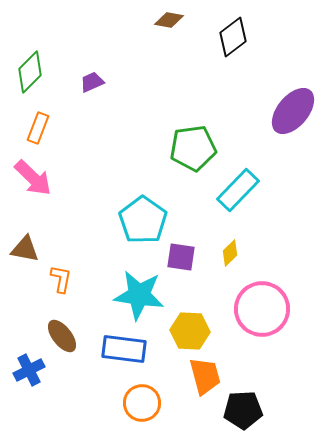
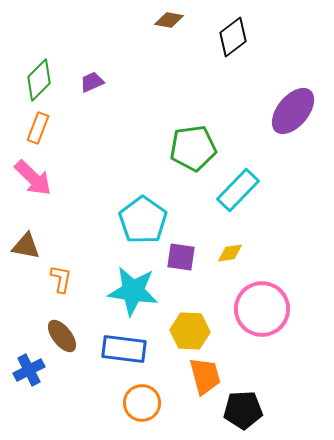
green diamond: moved 9 px right, 8 px down
brown triangle: moved 1 px right, 3 px up
yellow diamond: rotated 36 degrees clockwise
cyan star: moved 6 px left, 4 px up
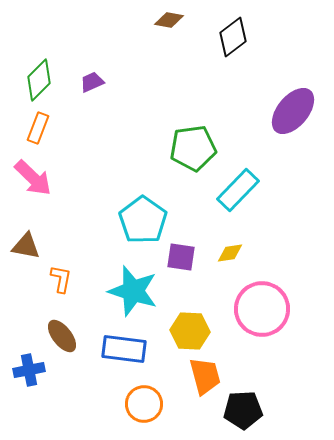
cyan star: rotated 9 degrees clockwise
blue cross: rotated 16 degrees clockwise
orange circle: moved 2 px right, 1 px down
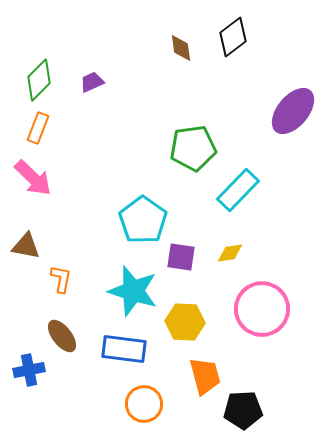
brown diamond: moved 12 px right, 28 px down; rotated 72 degrees clockwise
yellow hexagon: moved 5 px left, 9 px up
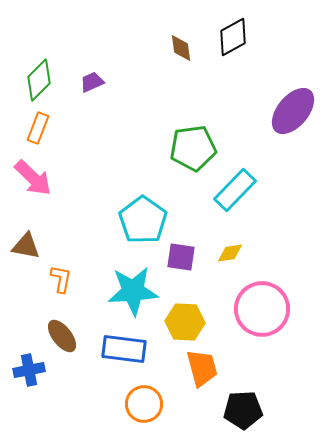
black diamond: rotated 9 degrees clockwise
cyan rectangle: moved 3 px left
cyan star: rotated 21 degrees counterclockwise
orange trapezoid: moved 3 px left, 8 px up
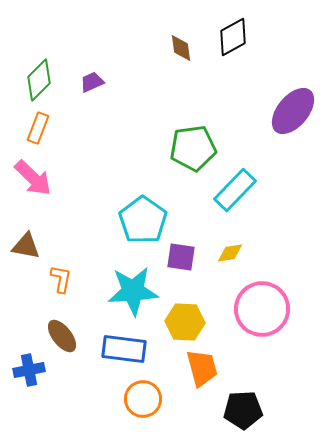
orange circle: moved 1 px left, 5 px up
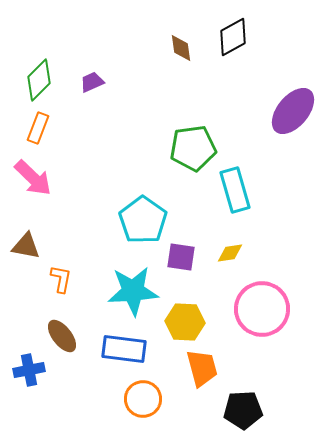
cyan rectangle: rotated 60 degrees counterclockwise
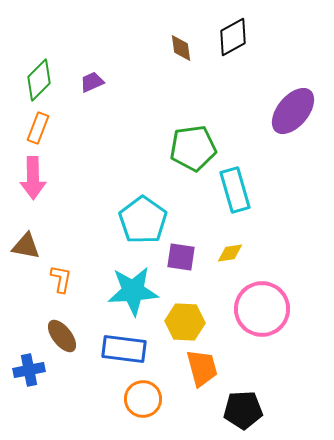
pink arrow: rotated 45 degrees clockwise
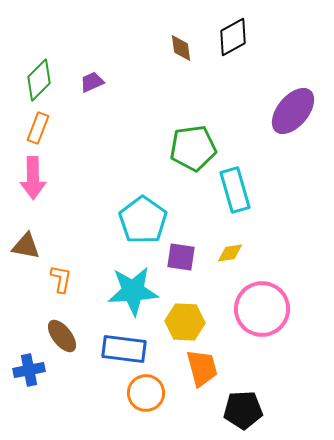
orange circle: moved 3 px right, 6 px up
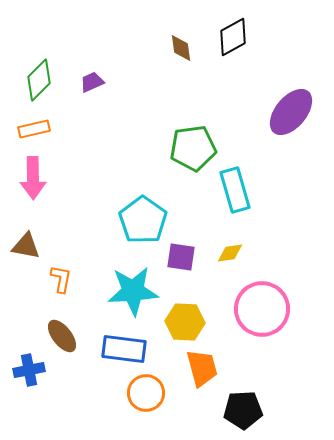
purple ellipse: moved 2 px left, 1 px down
orange rectangle: moved 4 px left, 1 px down; rotated 56 degrees clockwise
